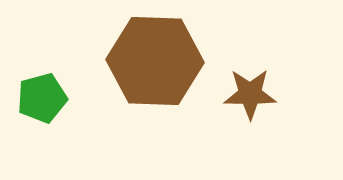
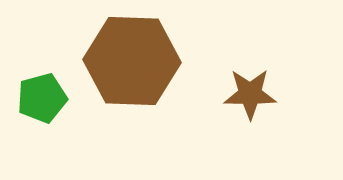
brown hexagon: moved 23 px left
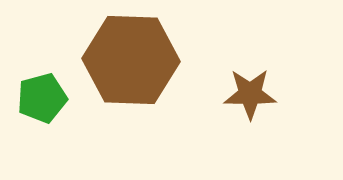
brown hexagon: moved 1 px left, 1 px up
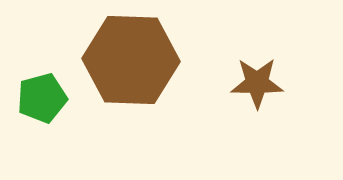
brown star: moved 7 px right, 11 px up
